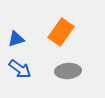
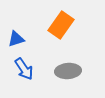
orange rectangle: moved 7 px up
blue arrow: moved 4 px right; rotated 20 degrees clockwise
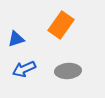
blue arrow: rotated 100 degrees clockwise
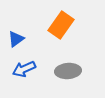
blue triangle: rotated 18 degrees counterclockwise
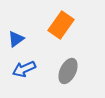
gray ellipse: rotated 60 degrees counterclockwise
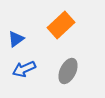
orange rectangle: rotated 12 degrees clockwise
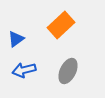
blue arrow: moved 1 px down; rotated 10 degrees clockwise
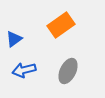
orange rectangle: rotated 8 degrees clockwise
blue triangle: moved 2 px left
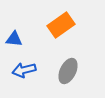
blue triangle: rotated 42 degrees clockwise
